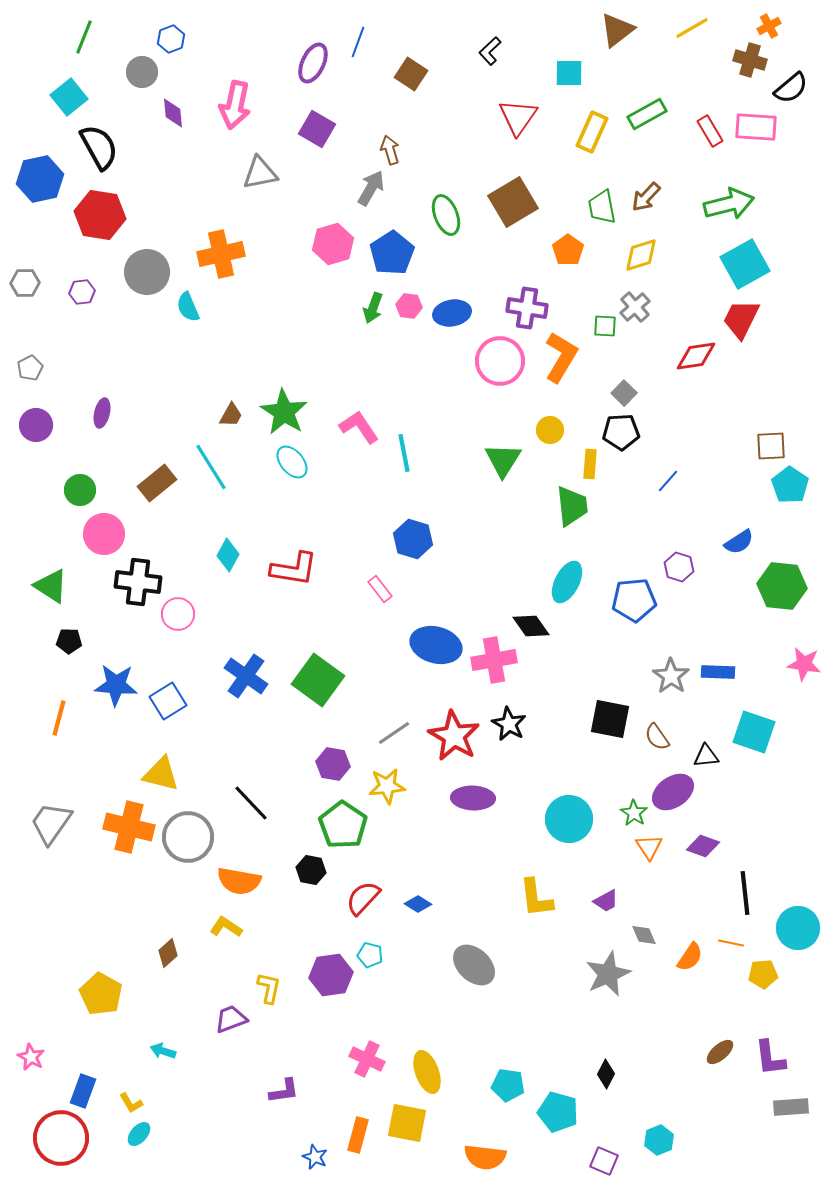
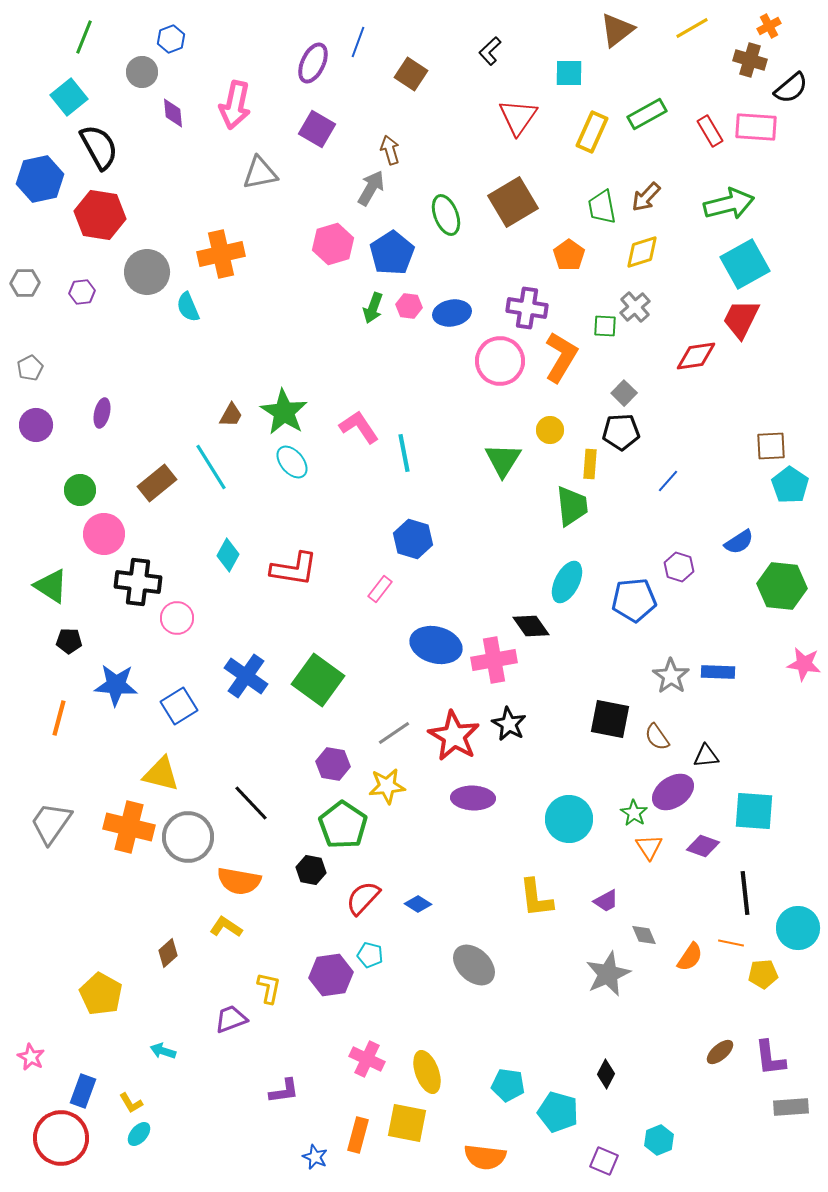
orange pentagon at (568, 250): moved 1 px right, 5 px down
yellow diamond at (641, 255): moved 1 px right, 3 px up
pink rectangle at (380, 589): rotated 76 degrees clockwise
pink circle at (178, 614): moved 1 px left, 4 px down
blue square at (168, 701): moved 11 px right, 5 px down
cyan square at (754, 732): moved 79 px down; rotated 15 degrees counterclockwise
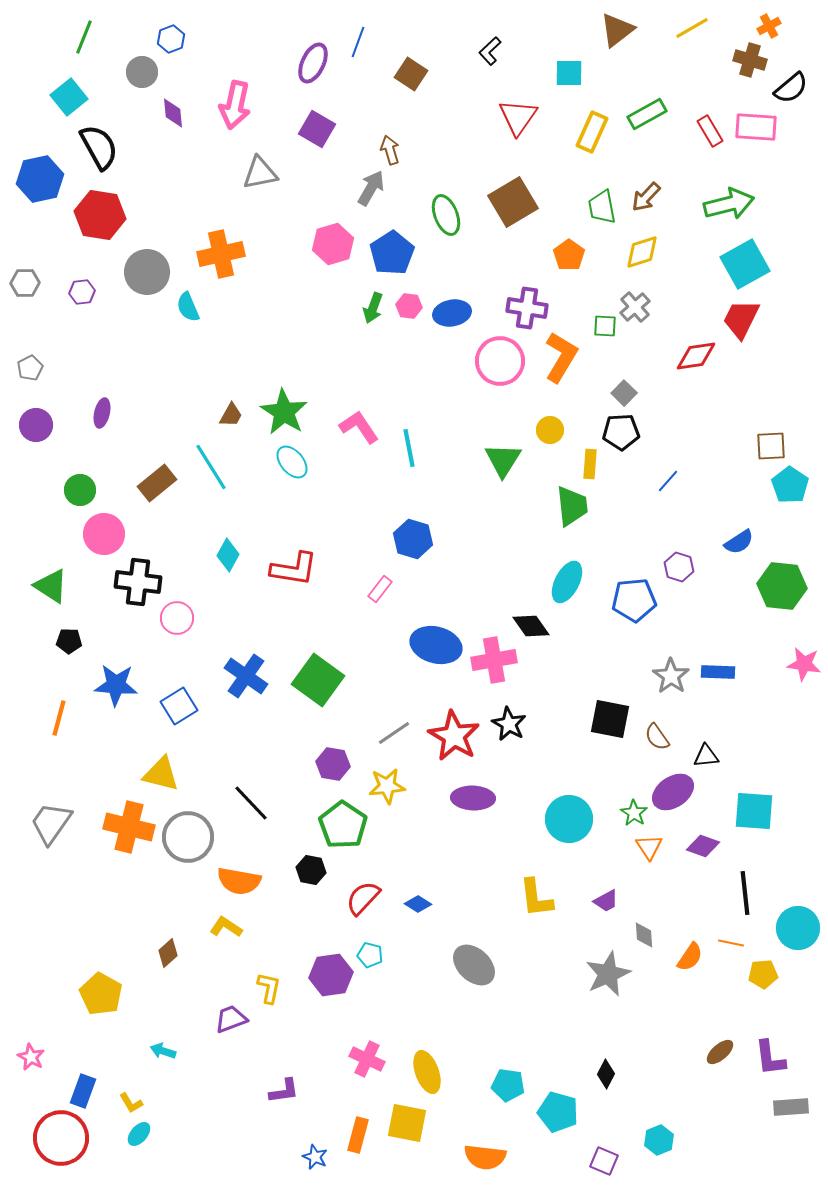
cyan line at (404, 453): moved 5 px right, 5 px up
gray diamond at (644, 935): rotated 20 degrees clockwise
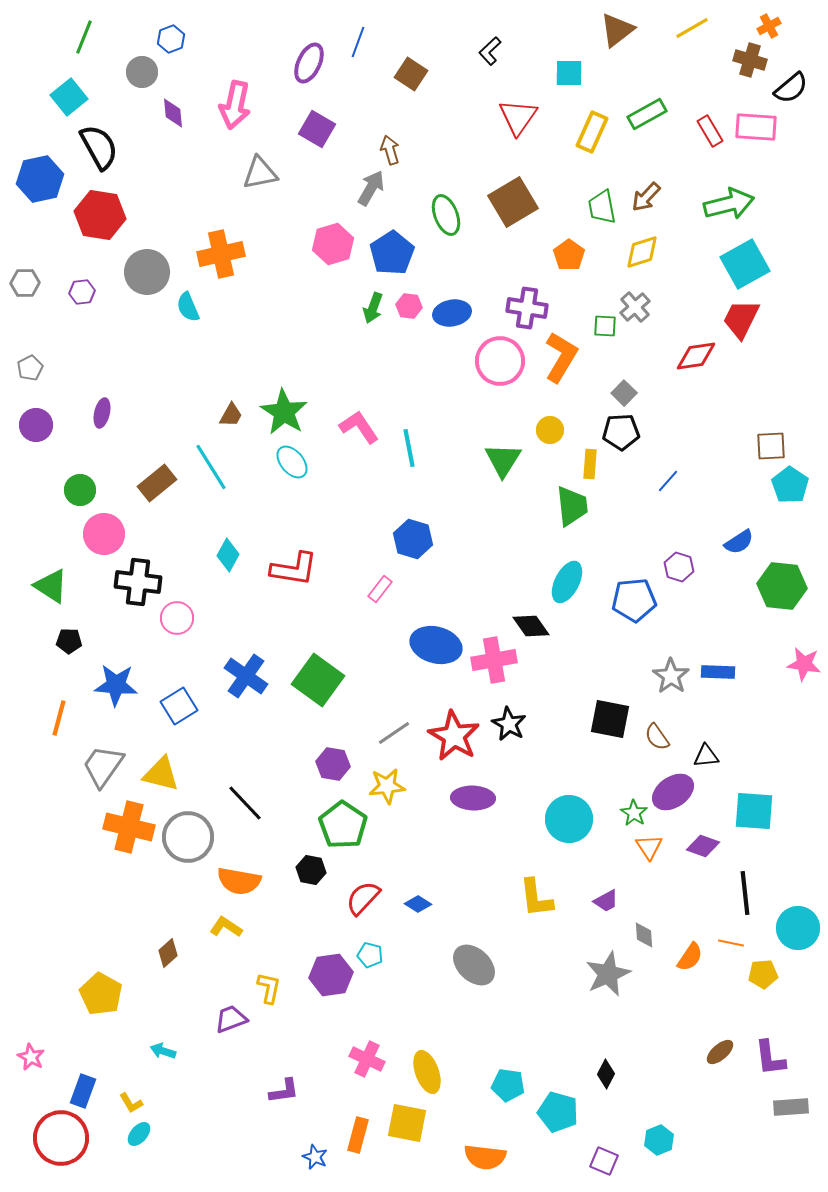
purple ellipse at (313, 63): moved 4 px left
black line at (251, 803): moved 6 px left
gray trapezoid at (51, 823): moved 52 px right, 57 px up
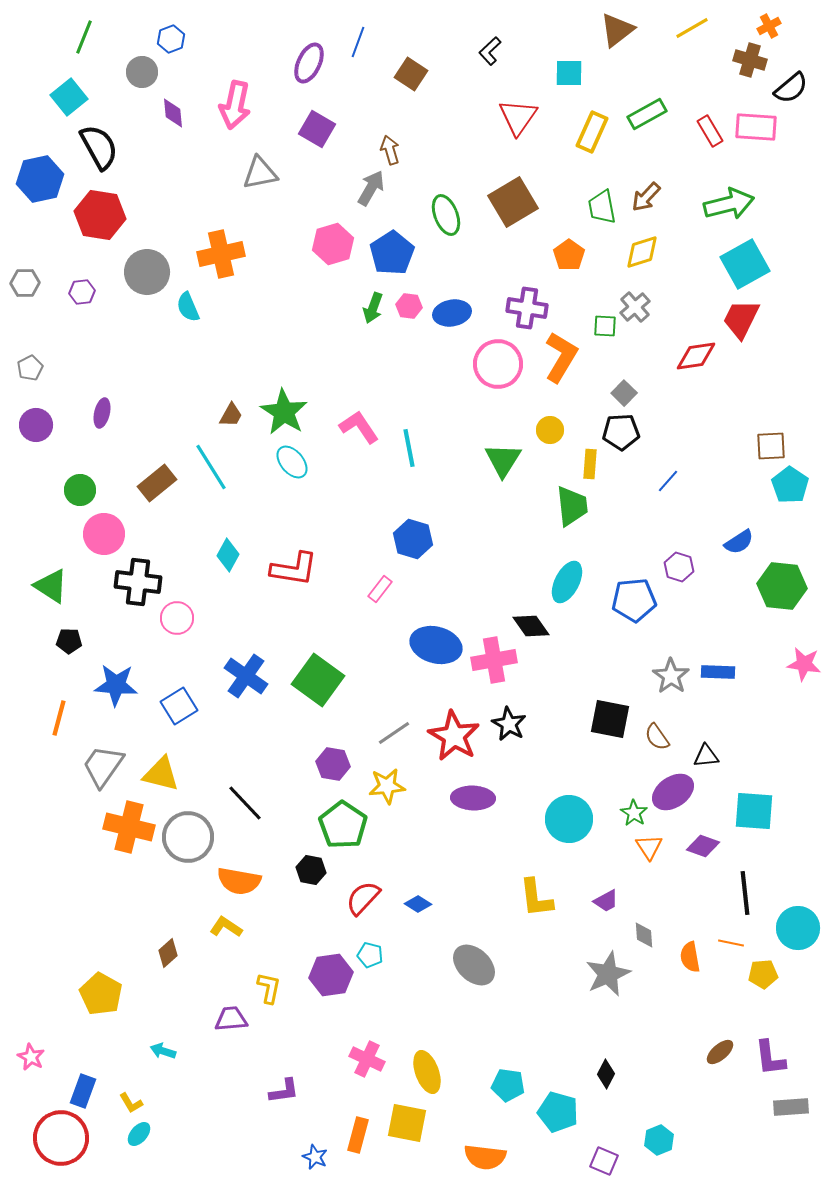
pink circle at (500, 361): moved 2 px left, 3 px down
orange semicircle at (690, 957): rotated 136 degrees clockwise
purple trapezoid at (231, 1019): rotated 16 degrees clockwise
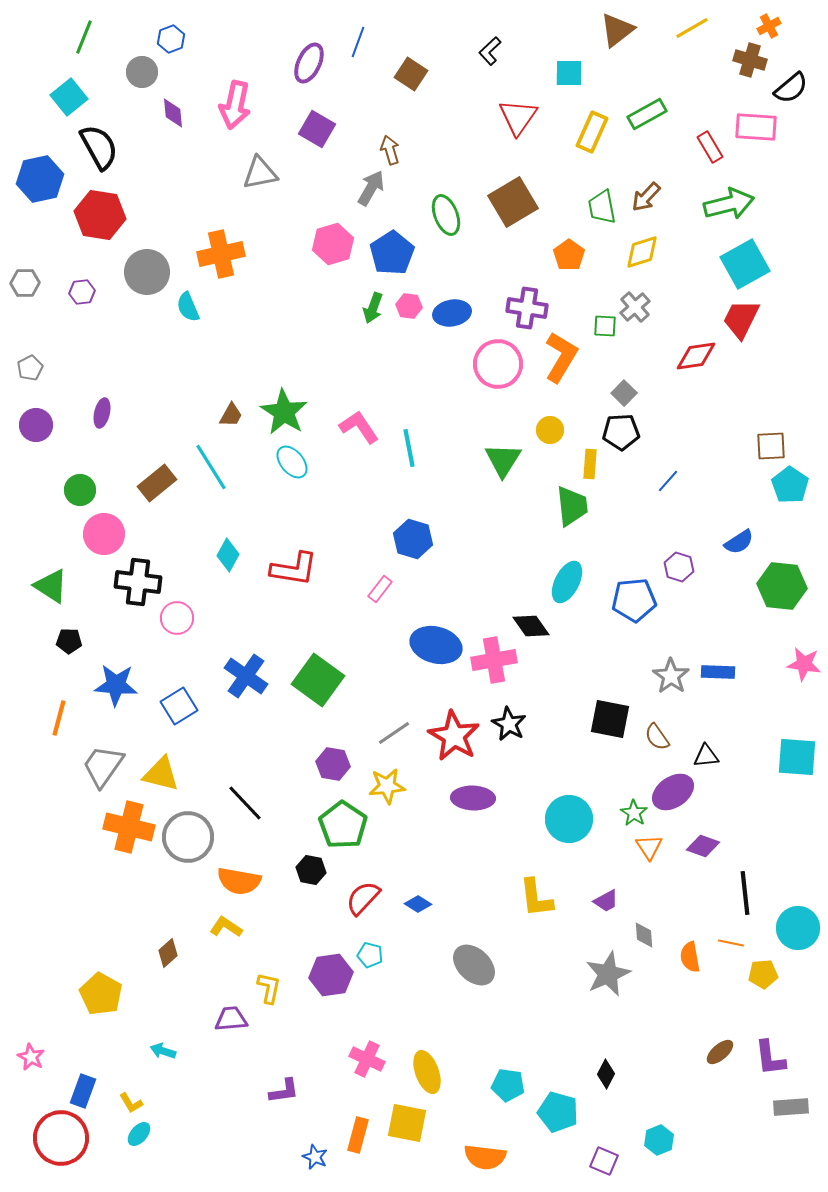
red rectangle at (710, 131): moved 16 px down
cyan square at (754, 811): moved 43 px right, 54 px up
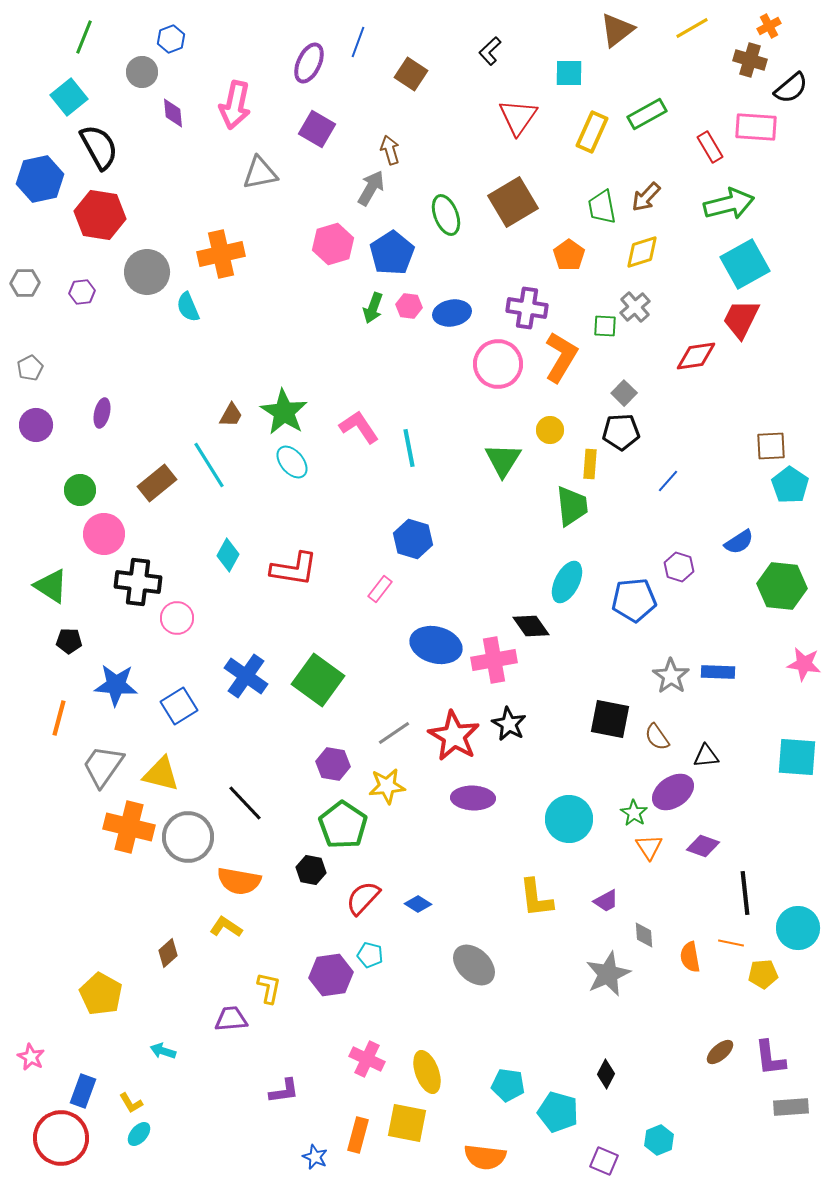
cyan line at (211, 467): moved 2 px left, 2 px up
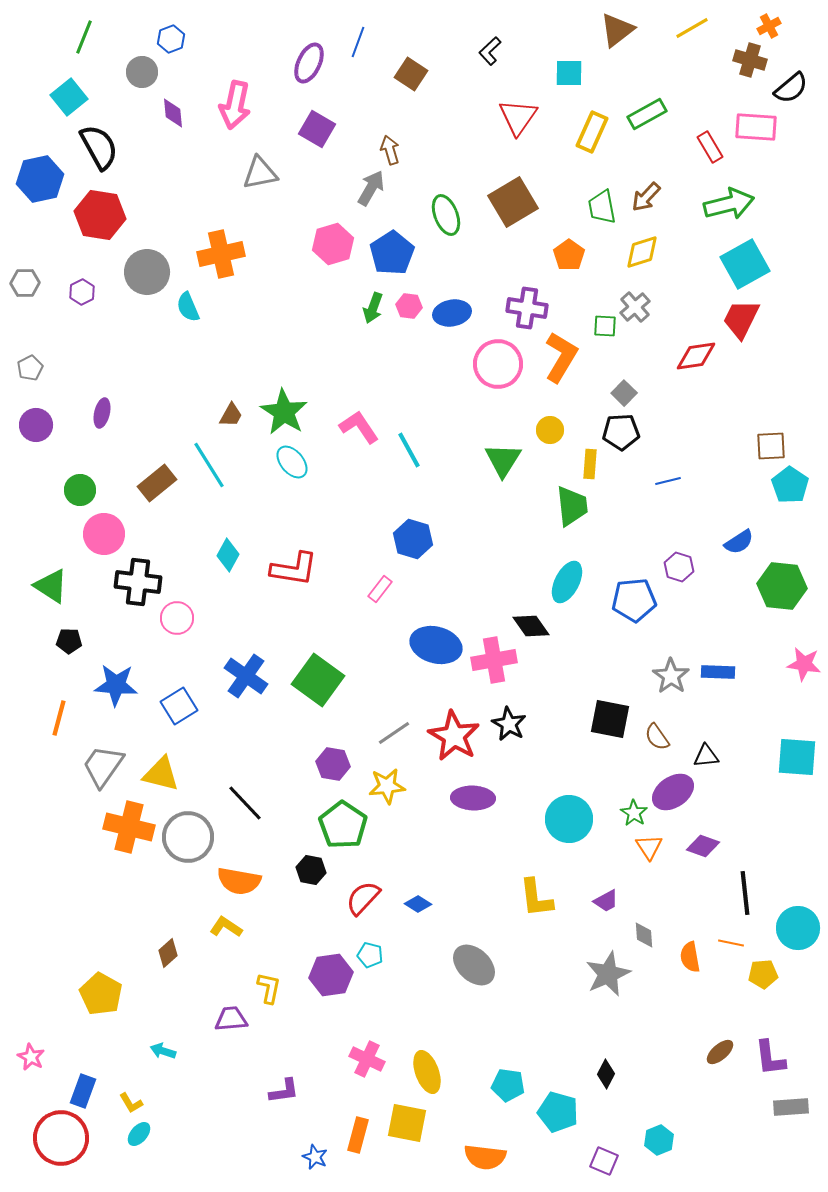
purple hexagon at (82, 292): rotated 20 degrees counterclockwise
cyan line at (409, 448): moved 2 px down; rotated 18 degrees counterclockwise
blue line at (668, 481): rotated 35 degrees clockwise
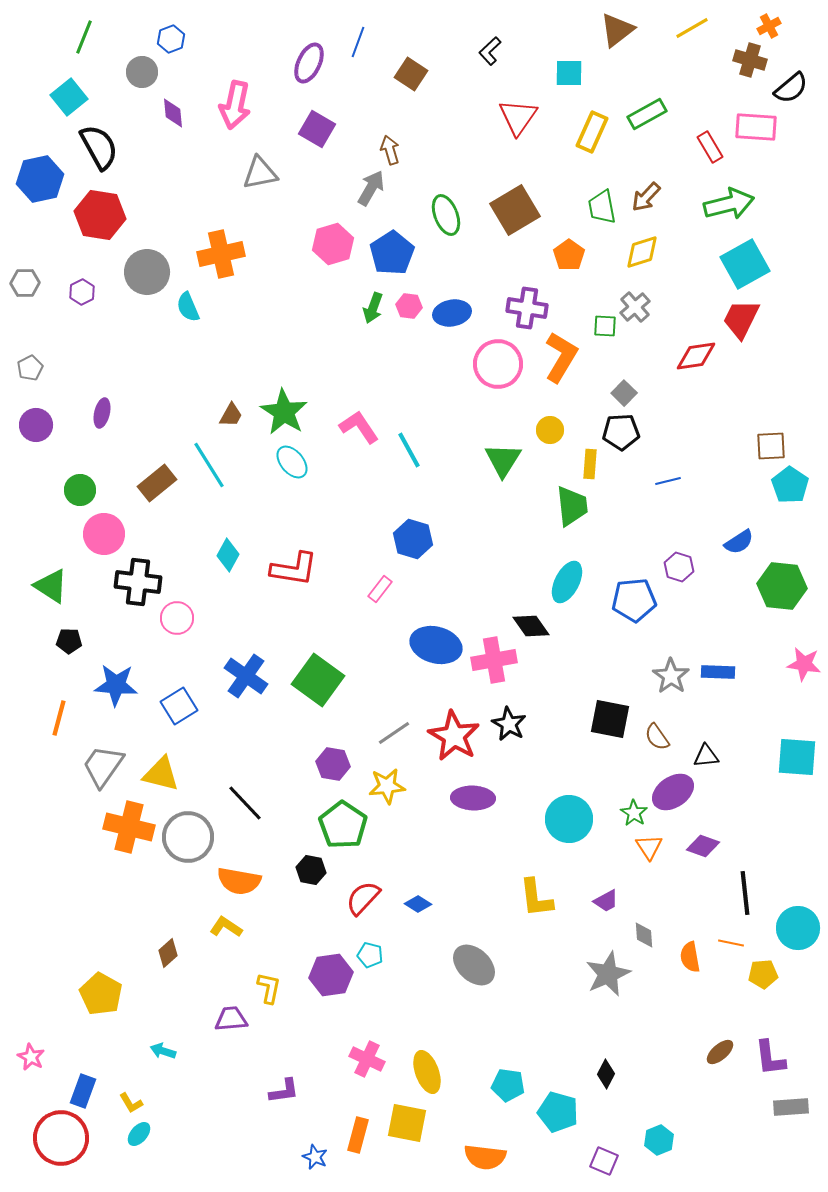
brown square at (513, 202): moved 2 px right, 8 px down
